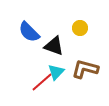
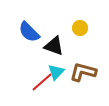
brown L-shape: moved 2 px left, 3 px down
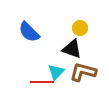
black triangle: moved 18 px right, 3 px down
red line: rotated 40 degrees clockwise
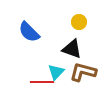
yellow circle: moved 1 px left, 6 px up
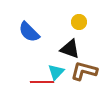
black triangle: moved 2 px left
brown L-shape: moved 1 px right, 1 px up
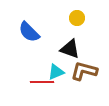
yellow circle: moved 2 px left, 4 px up
cyan triangle: rotated 24 degrees clockwise
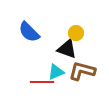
yellow circle: moved 1 px left, 15 px down
black triangle: moved 3 px left
brown L-shape: moved 2 px left
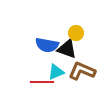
blue semicircle: moved 18 px right, 13 px down; rotated 35 degrees counterclockwise
brown L-shape: rotated 8 degrees clockwise
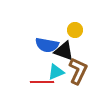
yellow circle: moved 1 px left, 3 px up
black triangle: moved 3 px left, 2 px down
brown L-shape: moved 4 px left; rotated 92 degrees clockwise
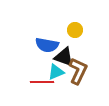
black triangle: moved 6 px down
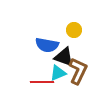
yellow circle: moved 1 px left
cyan triangle: moved 2 px right, 1 px down
